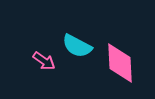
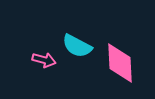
pink arrow: moved 1 px up; rotated 20 degrees counterclockwise
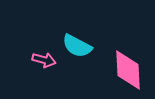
pink diamond: moved 8 px right, 7 px down
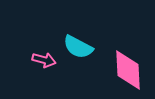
cyan semicircle: moved 1 px right, 1 px down
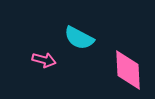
cyan semicircle: moved 1 px right, 9 px up
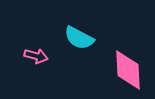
pink arrow: moved 8 px left, 4 px up
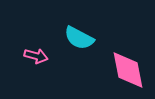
pink diamond: rotated 9 degrees counterclockwise
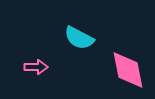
pink arrow: moved 11 px down; rotated 15 degrees counterclockwise
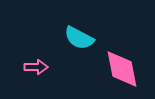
pink diamond: moved 6 px left, 1 px up
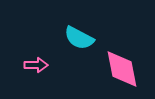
pink arrow: moved 2 px up
